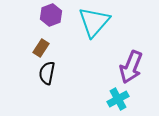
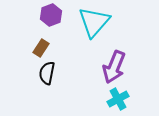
purple arrow: moved 17 px left
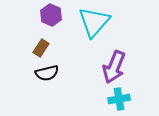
purple hexagon: rotated 15 degrees counterclockwise
black semicircle: rotated 115 degrees counterclockwise
cyan cross: moved 1 px right; rotated 20 degrees clockwise
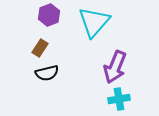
purple hexagon: moved 2 px left; rotated 15 degrees clockwise
brown rectangle: moved 1 px left
purple arrow: moved 1 px right
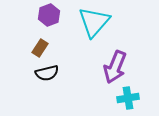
cyan cross: moved 9 px right, 1 px up
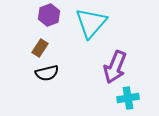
cyan triangle: moved 3 px left, 1 px down
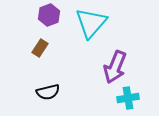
black semicircle: moved 1 px right, 19 px down
